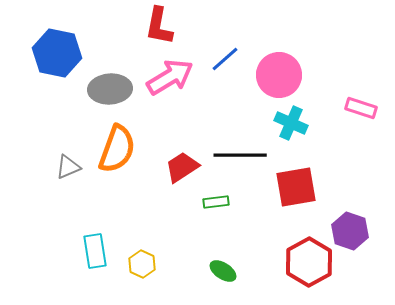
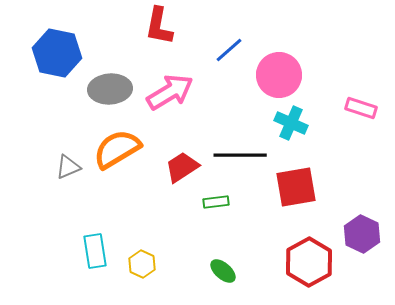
blue line: moved 4 px right, 9 px up
pink arrow: moved 15 px down
orange semicircle: rotated 141 degrees counterclockwise
purple hexagon: moved 12 px right, 3 px down; rotated 6 degrees clockwise
green ellipse: rotated 8 degrees clockwise
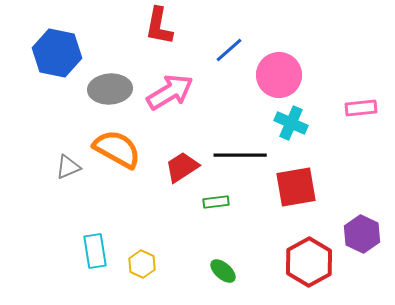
pink rectangle: rotated 24 degrees counterclockwise
orange semicircle: rotated 60 degrees clockwise
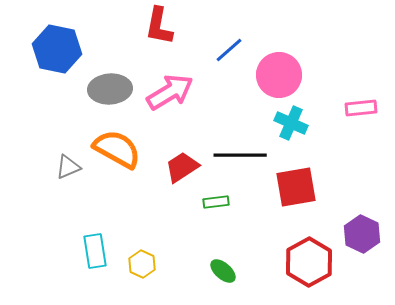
blue hexagon: moved 4 px up
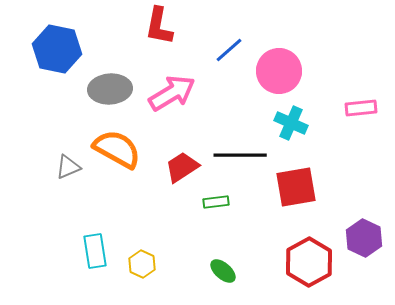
pink circle: moved 4 px up
pink arrow: moved 2 px right, 1 px down
purple hexagon: moved 2 px right, 4 px down
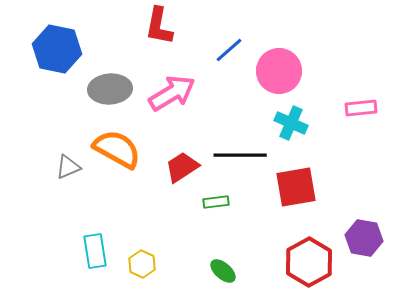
purple hexagon: rotated 15 degrees counterclockwise
